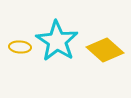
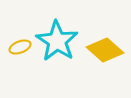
yellow ellipse: rotated 25 degrees counterclockwise
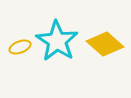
yellow diamond: moved 6 px up
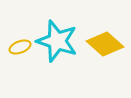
cyan star: rotated 15 degrees counterclockwise
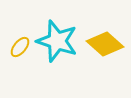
yellow ellipse: rotated 30 degrees counterclockwise
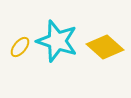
yellow diamond: moved 3 px down
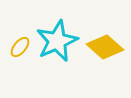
cyan star: rotated 30 degrees clockwise
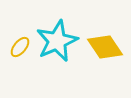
yellow diamond: rotated 15 degrees clockwise
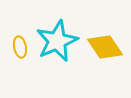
yellow ellipse: rotated 50 degrees counterclockwise
